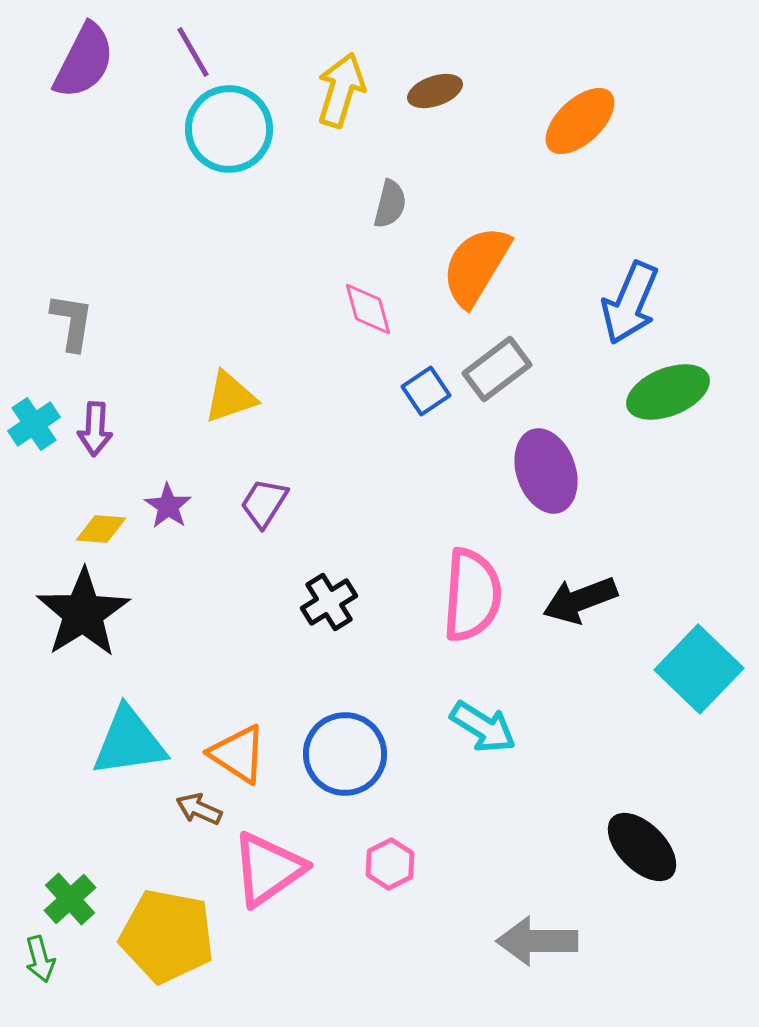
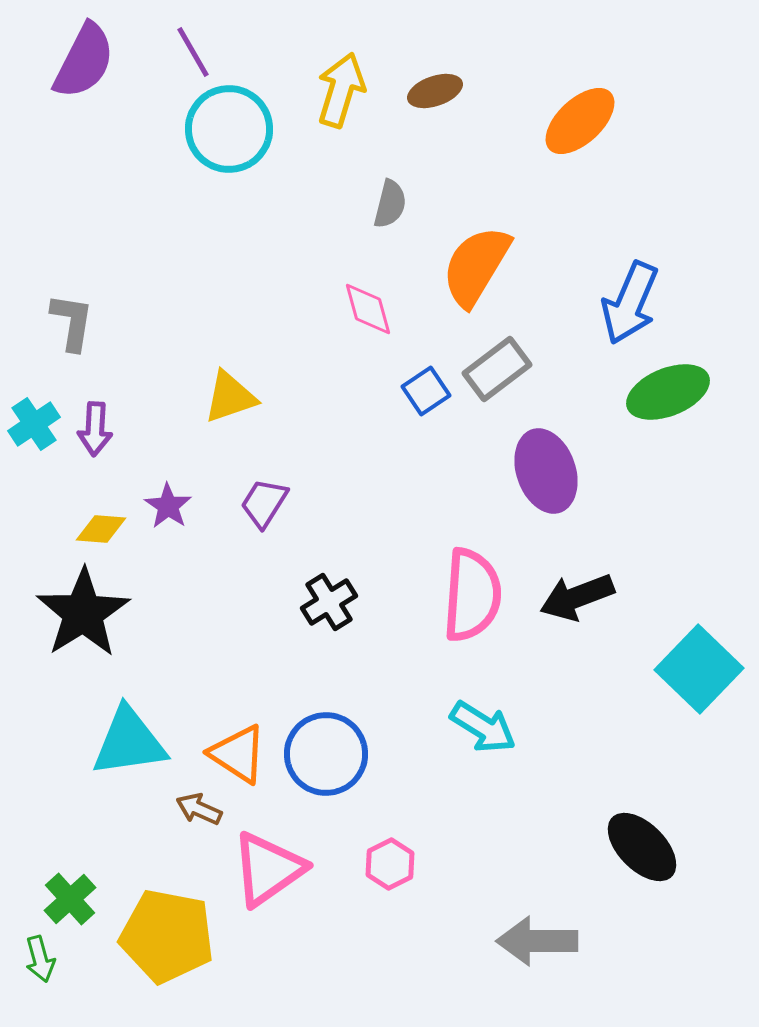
black arrow: moved 3 px left, 3 px up
blue circle: moved 19 px left
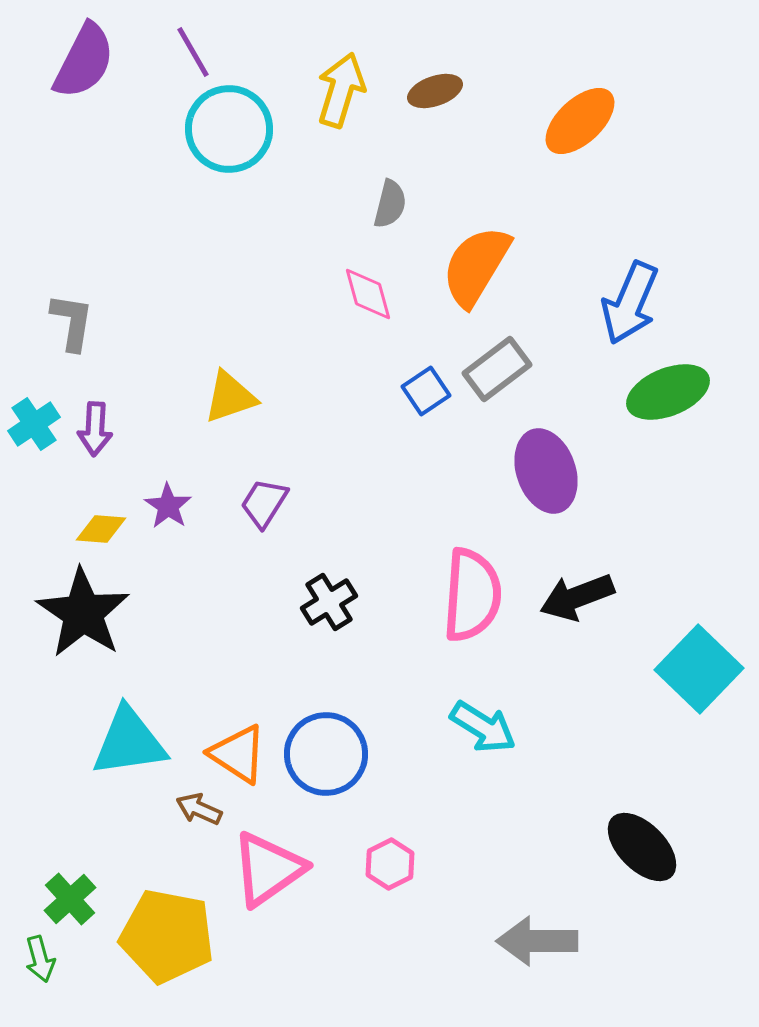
pink diamond: moved 15 px up
black star: rotated 6 degrees counterclockwise
